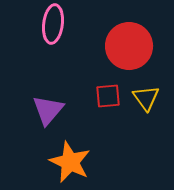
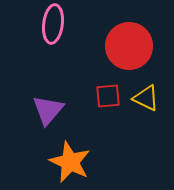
yellow triangle: rotated 28 degrees counterclockwise
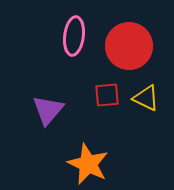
pink ellipse: moved 21 px right, 12 px down
red square: moved 1 px left, 1 px up
orange star: moved 18 px right, 2 px down
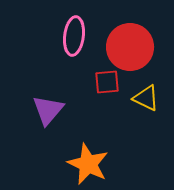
red circle: moved 1 px right, 1 px down
red square: moved 13 px up
